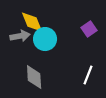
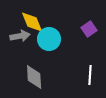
cyan circle: moved 4 px right
white line: moved 2 px right; rotated 18 degrees counterclockwise
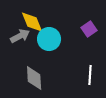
gray arrow: rotated 18 degrees counterclockwise
gray diamond: moved 1 px down
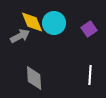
cyan circle: moved 5 px right, 16 px up
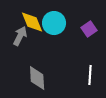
gray arrow: rotated 36 degrees counterclockwise
gray diamond: moved 3 px right
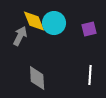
yellow diamond: moved 2 px right, 1 px up
purple square: rotated 21 degrees clockwise
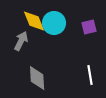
purple square: moved 2 px up
gray arrow: moved 1 px right, 5 px down
white line: rotated 12 degrees counterclockwise
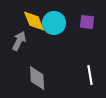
purple square: moved 2 px left, 5 px up; rotated 21 degrees clockwise
gray arrow: moved 2 px left
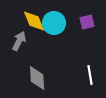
purple square: rotated 21 degrees counterclockwise
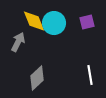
gray arrow: moved 1 px left, 1 px down
gray diamond: rotated 50 degrees clockwise
